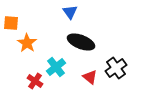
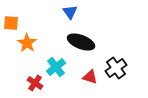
red triangle: rotated 21 degrees counterclockwise
red cross: moved 2 px down
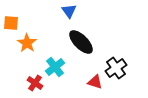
blue triangle: moved 1 px left, 1 px up
black ellipse: rotated 24 degrees clockwise
cyan cross: moved 1 px left
red triangle: moved 5 px right, 5 px down
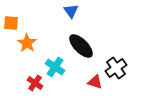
blue triangle: moved 2 px right
black ellipse: moved 4 px down
cyan cross: rotated 18 degrees counterclockwise
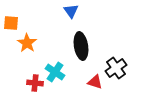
black ellipse: rotated 36 degrees clockwise
cyan cross: moved 5 px down
red cross: rotated 28 degrees counterclockwise
